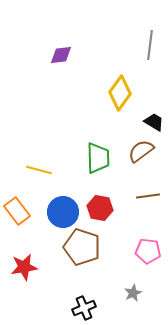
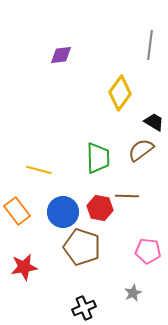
brown semicircle: moved 1 px up
brown line: moved 21 px left; rotated 10 degrees clockwise
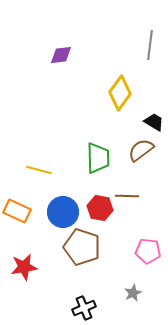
orange rectangle: rotated 28 degrees counterclockwise
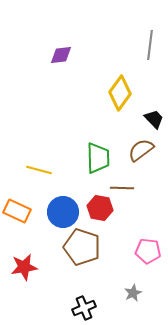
black trapezoid: moved 3 px up; rotated 15 degrees clockwise
brown line: moved 5 px left, 8 px up
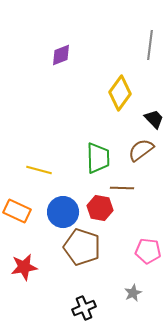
purple diamond: rotated 15 degrees counterclockwise
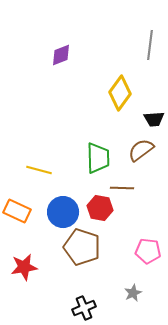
black trapezoid: rotated 130 degrees clockwise
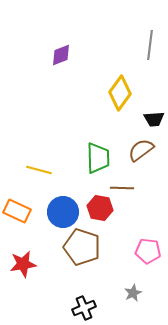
red star: moved 1 px left, 3 px up
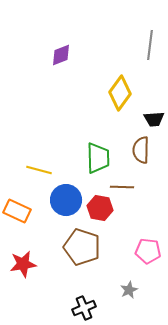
brown semicircle: rotated 52 degrees counterclockwise
brown line: moved 1 px up
blue circle: moved 3 px right, 12 px up
gray star: moved 4 px left, 3 px up
